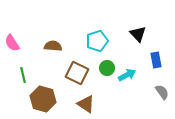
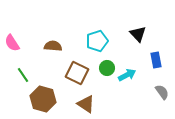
green line: rotated 21 degrees counterclockwise
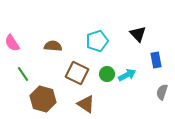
green circle: moved 6 px down
green line: moved 1 px up
gray semicircle: rotated 126 degrees counterclockwise
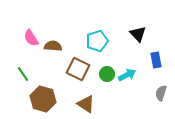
pink semicircle: moved 19 px right, 5 px up
brown square: moved 1 px right, 4 px up
gray semicircle: moved 1 px left, 1 px down
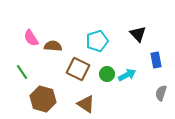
green line: moved 1 px left, 2 px up
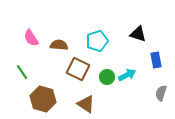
black triangle: rotated 30 degrees counterclockwise
brown semicircle: moved 6 px right, 1 px up
green circle: moved 3 px down
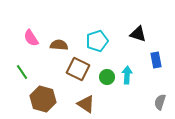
cyan arrow: rotated 60 degrees counterclockwise
gray semicircle: moved 1 px left, 9 px down
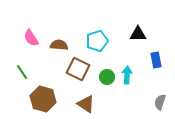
black triangle: rotated 18 degrees counterclockwise
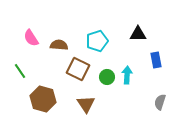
green line: moved 2 px left, 1 px up
brown triangle: rotated 24 degrees clockwise
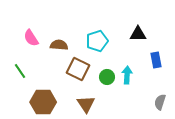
brown hexagon: moved 3 px down; rotated 15 degrees counterclockwise
